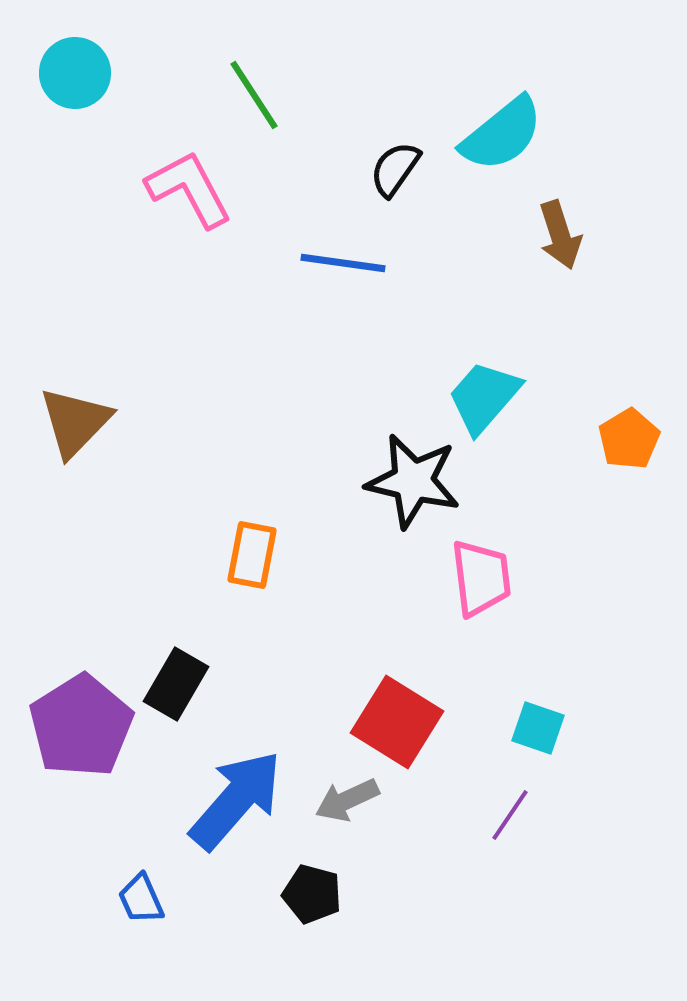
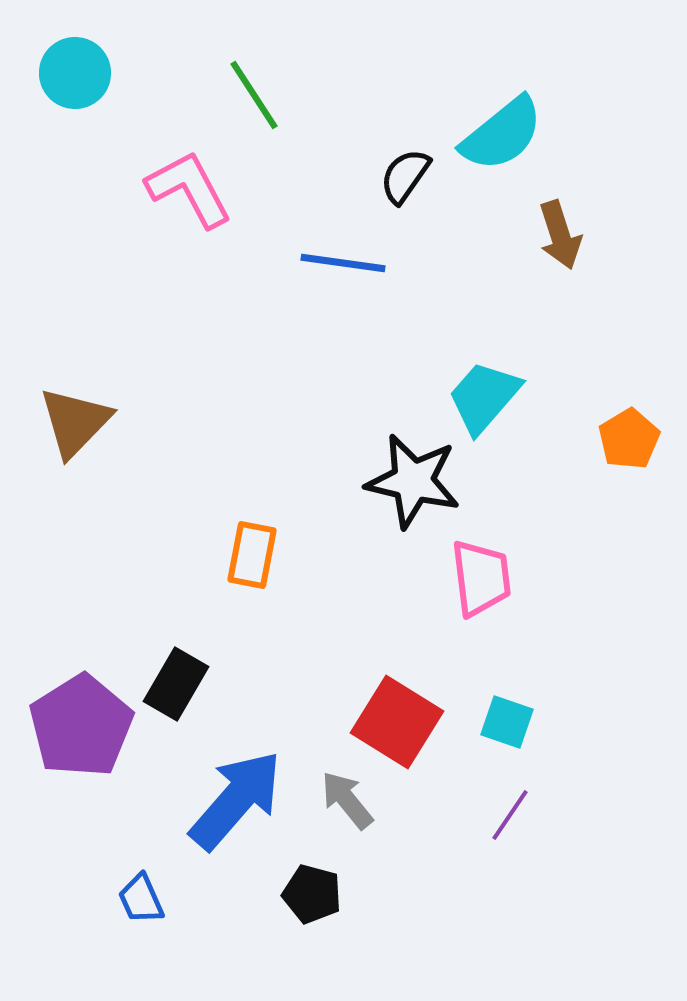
black semicircle: moved 10 px right, 7 px down
cyan square: moved 31 px left, 6 px up
gray arrow: rotated 76 degrees clockwise
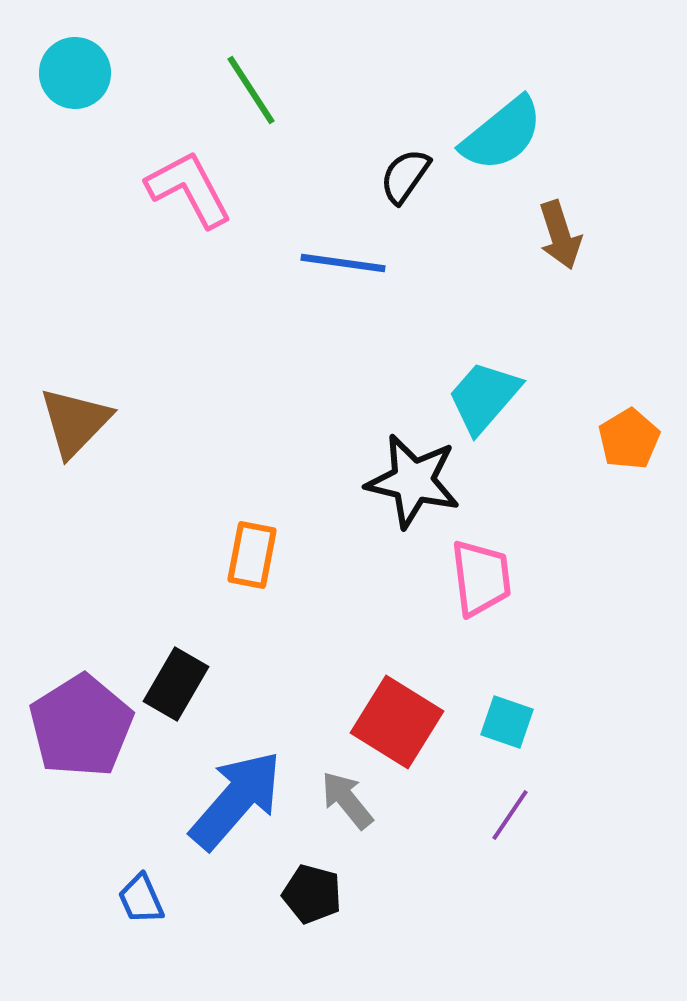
green line: moved 3 px left, 5 px up
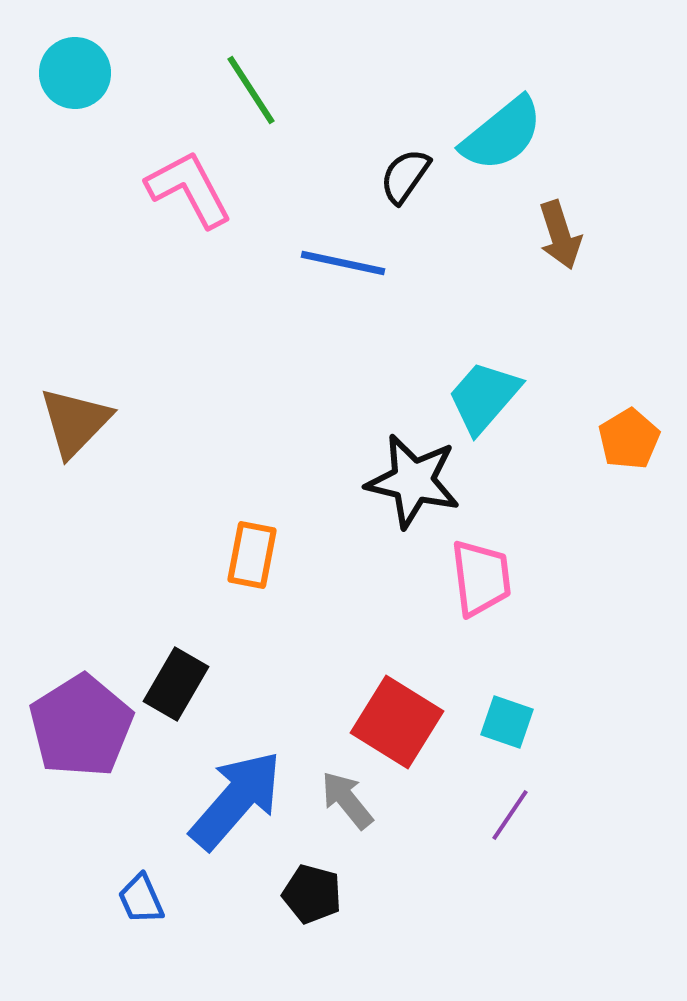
blue line: rotated 4 degrees clockwise
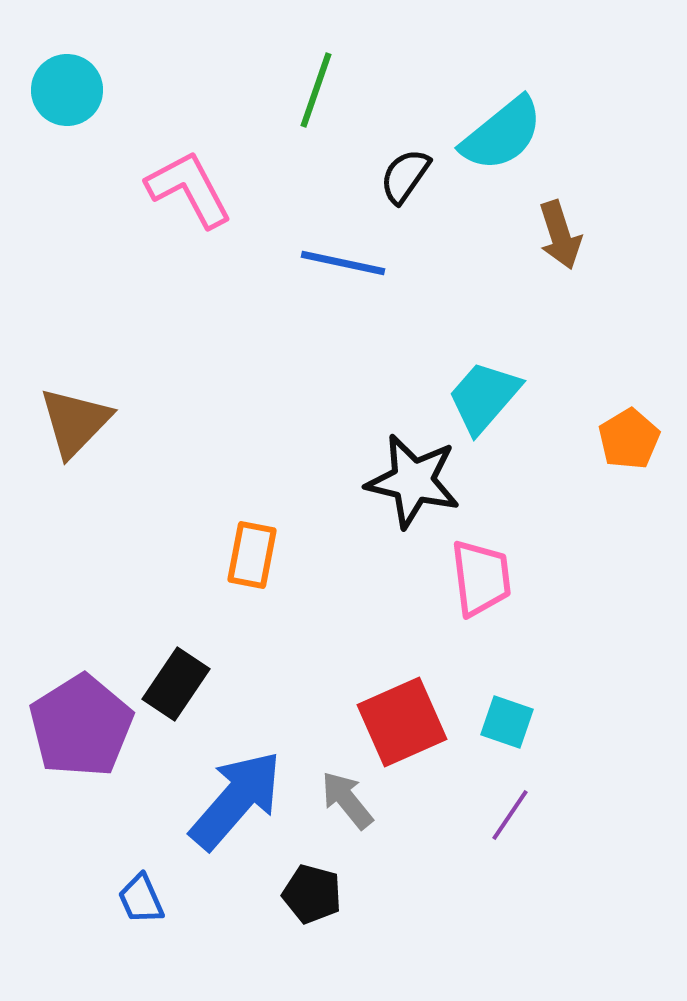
cyan circle: moved 8 px left, 17 px down
green line: moved 65 px right; rotated 52 degrees clockwise
black rectangle: rotated 4 degrees clockwise
red square: moved 5 px right; rotated 34 degrees clockwise
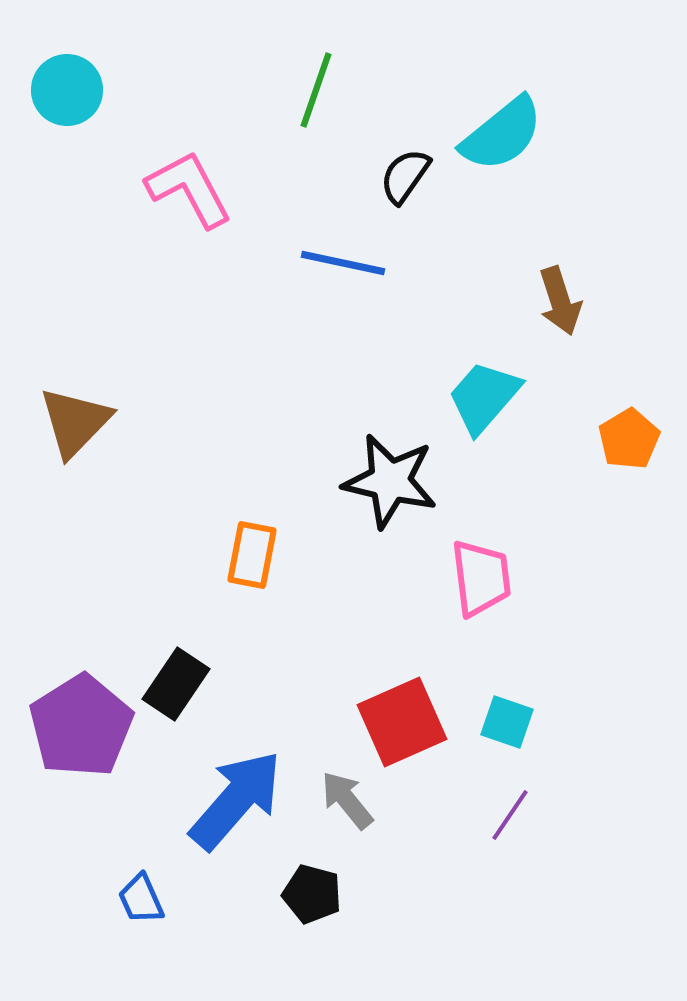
brown arrow: moved 66 px down
black star: moved 23 px left
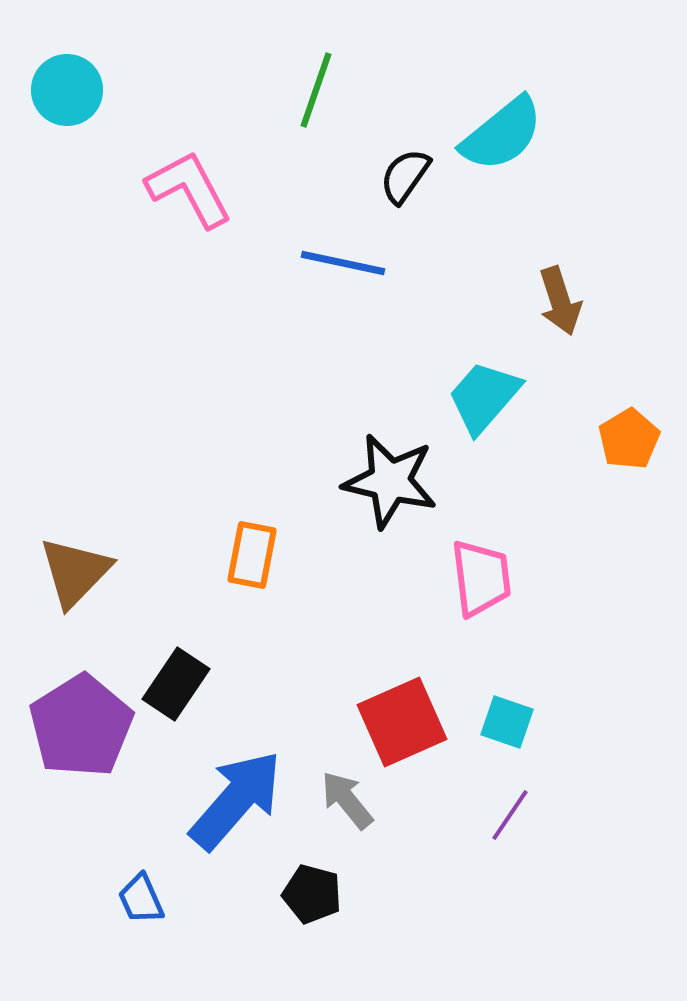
brown triangle: moved 150 px down
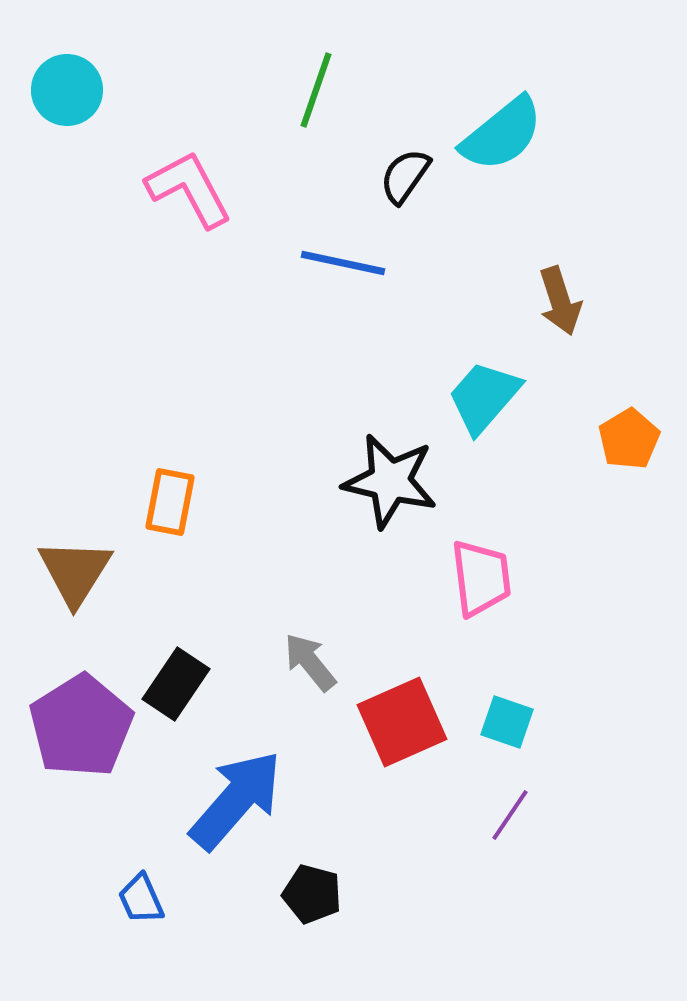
orange rectangle: moved 82 px left, 53 px up
brown triangle: rotated 12 degrees counterclockwise
gray arrow: moved 37 px left, 138 px up
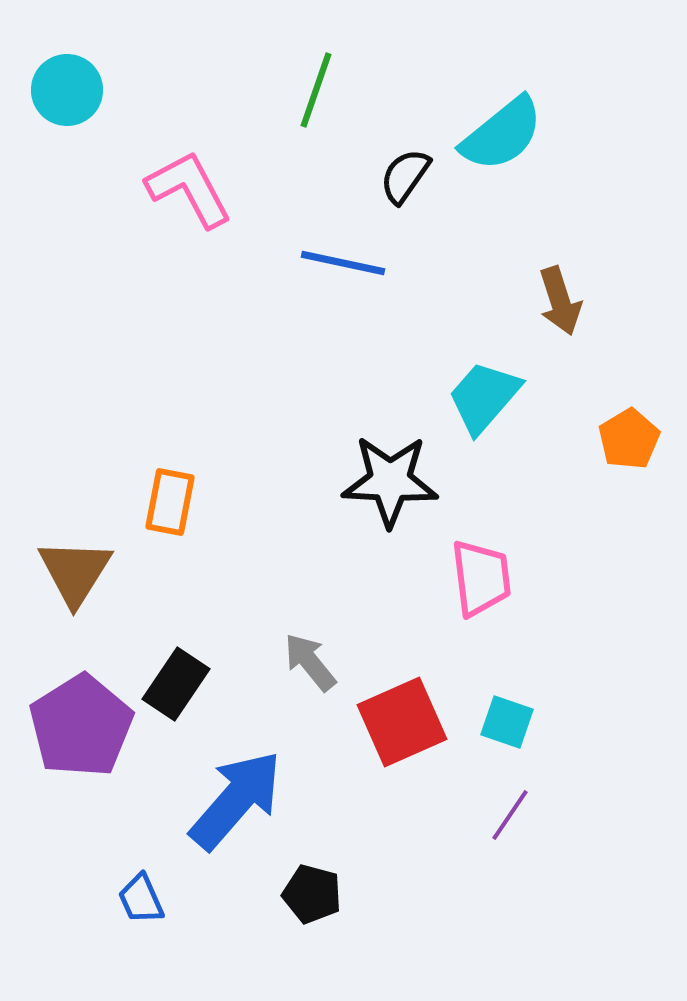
black star: rotated 10 degrees counterclockwise
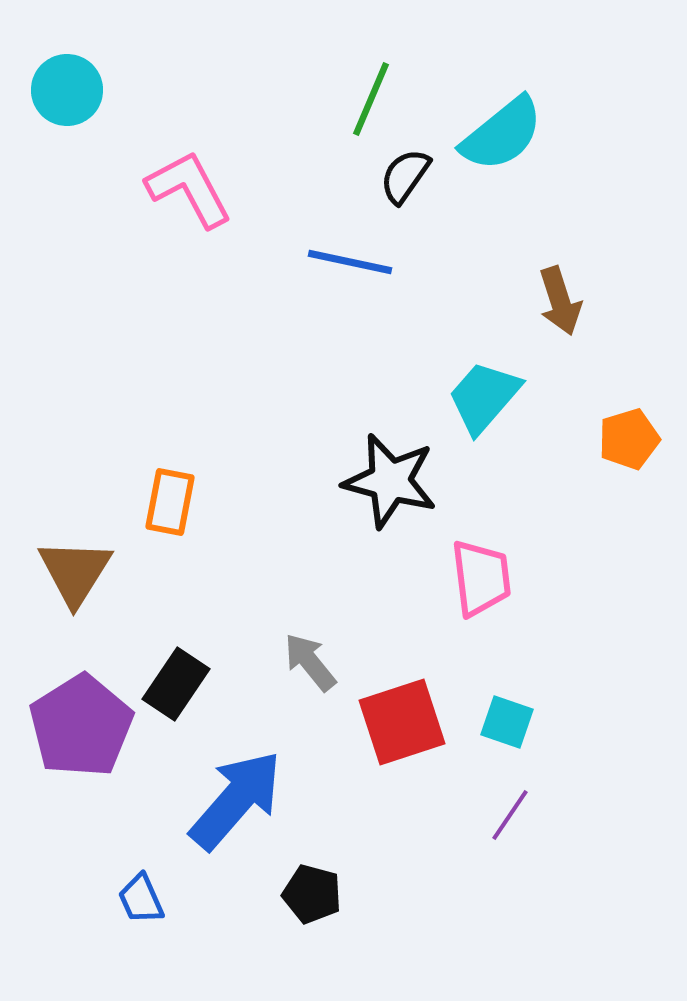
green line: moved 55 px right, 9 px down; rotated 4 degrees clockwise
blue line: moved 7 px right, 1 px up
orange pentagon: rotated 14 degrees clockwise
black star: rotated 12 degrees clockwise
red square: rotated 6 degrees clockwise
